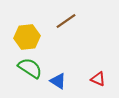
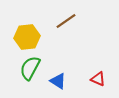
green semicircle: rotated 95 degrees counterclockwise
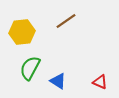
yellow hexagon: moved 5 px left, 5 px up
red triangle: moved 2 px right, 3 px down
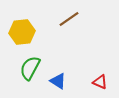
brown line: moved 3 px right, 2 px up
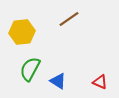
green semicircle: moved 1 px down
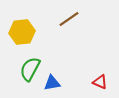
blue triangle: moved 6 px left, 2 px down; rotated 42 degrees counterclockwise
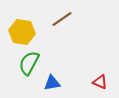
brown line: moved 7 px left
yellow hexagon: rotated 15 degrees clockwise
green semicircle: moved 1 px left, 6 px up
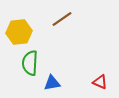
yellow hexagon: moved 3 px left; rotated 15 degrees counterclockwise
green semicircle: moved 1 px right; rotated 25 degrees counterclockwise
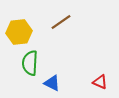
brown line: moved 1 px left, 3 px down
blue triangle: rotated 36 degrees clockwise
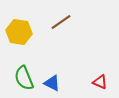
yellow hexagon: rotated 15 degrees clockwise
green semicircle: moved 6 px left, 15 px down; rotated 25 degrees counterclockwise
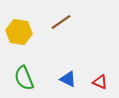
blue triangle: moved 16 px right, 4 px up
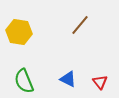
brown line: moved 19 px right, 3 px down; rotated 15 degrees counterclockwise
green semicircle: moved 3 px down
red triangle: rotated 28 degrees clockwise
